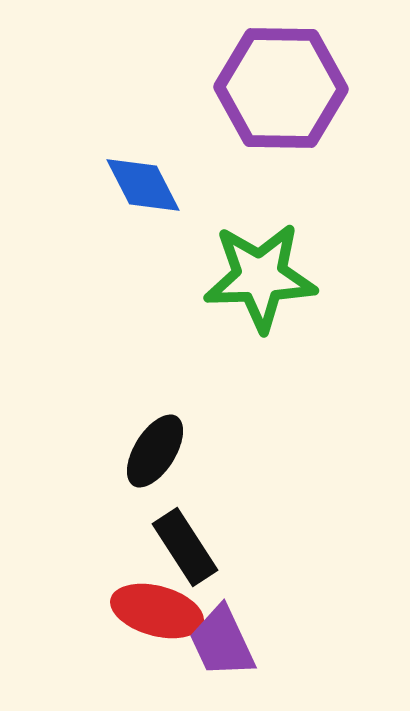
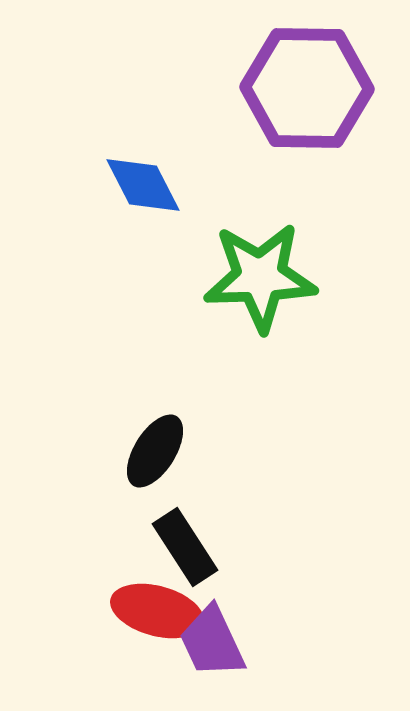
purple hexagon: moved 26 px right
purple trapezoid: moved 10 px left
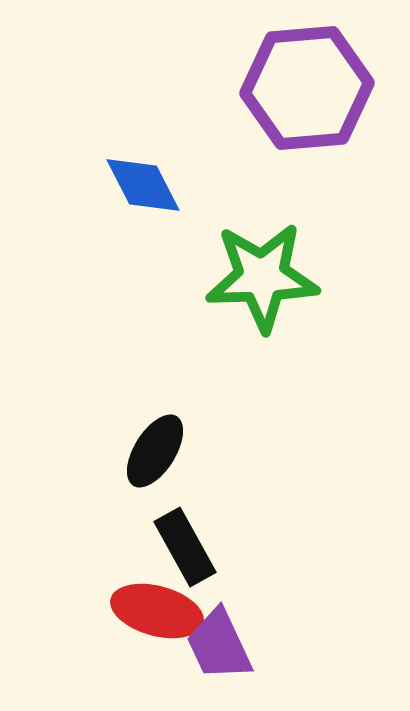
purple hexagon: rotated 6 degrees counterclockwise
green star: moved 2 px right
black rectangle: rotated 4 degrees clockwise
purple trapezoid: moved 7 px right, 3 px down
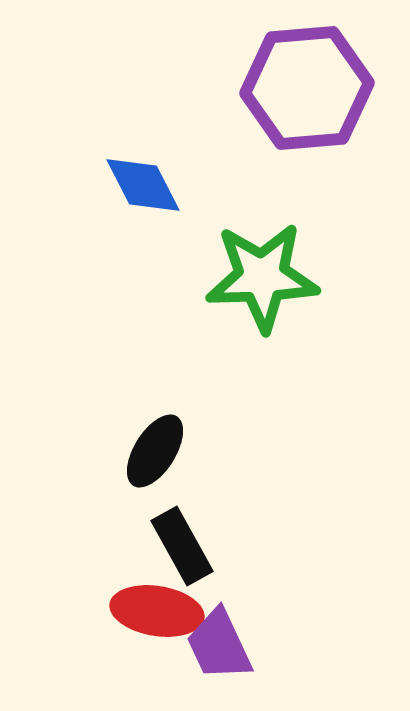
black rectangle: moved 3 px left, 1 px up
red ellipse: rotated 6 degrees counterclockwise
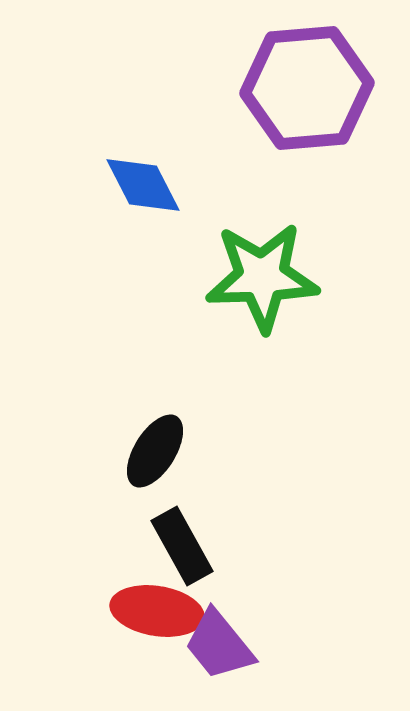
purple trapezoid: rotated 14 degrees counterclockwise
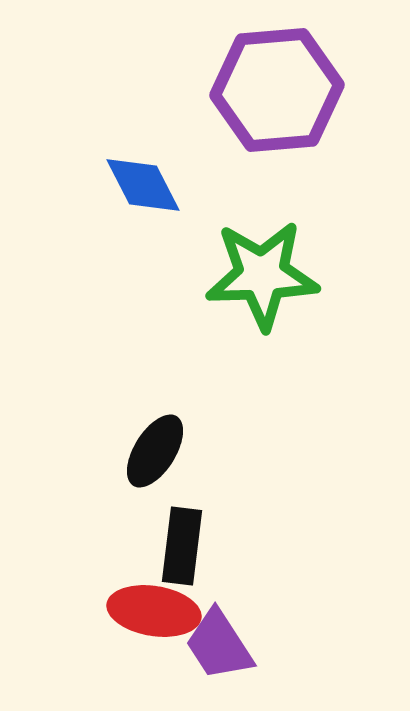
purple hexagon: moved 30 px left, 2 px down
green star: moved 2 px up
black rectangle: rotated 36 degrees clockwise
red ellipse: moved 3 px left
purple trapezoid: rotated 6 degrees clockwise
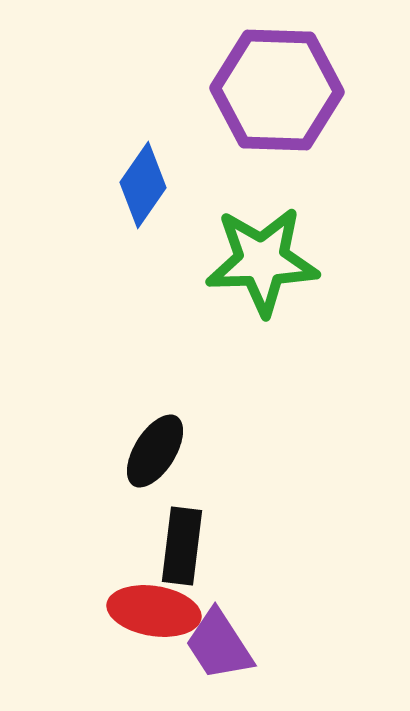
purple hexagon: rotated 7 degrees clockwise
blue diamond: rotated 62 degrees clockwise
green star: moved 14 px up
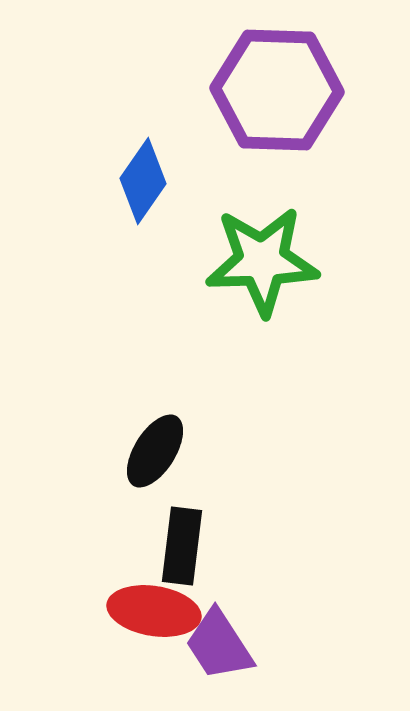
blue diamond: moved 4 px up
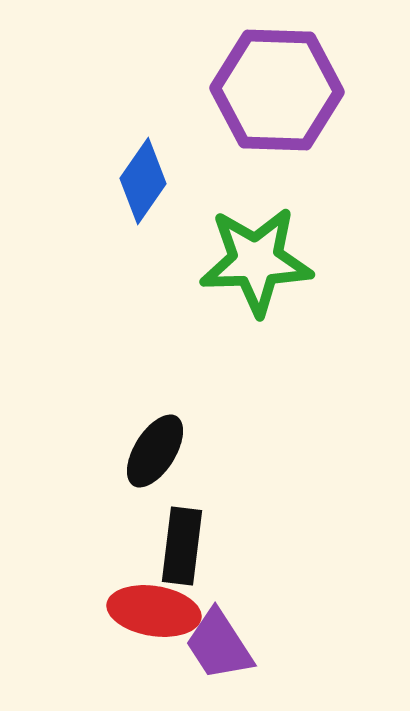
green star: moved 6 px left
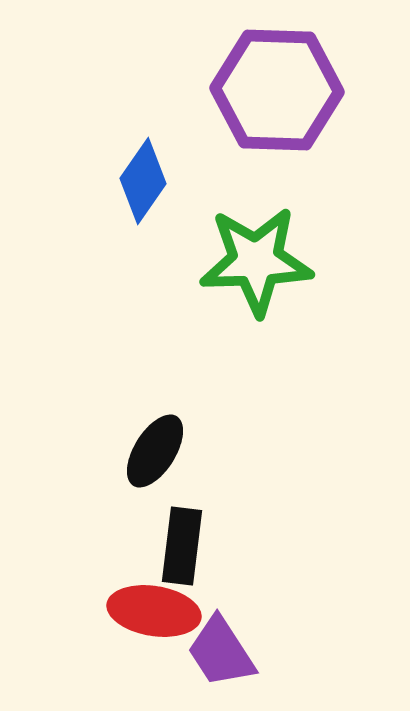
purple trapezoid: moved 2 px right, 7 px down
